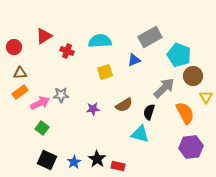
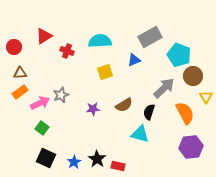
gray star: rotated 21 degrees counterclockwise
black square: moved 1 px left, 2 px up
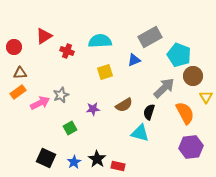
orange rectangle: moved 2 px left
green square: moved 28 px right; rotated 24 degrees clockwise
cyan triangle: moved 1 px up
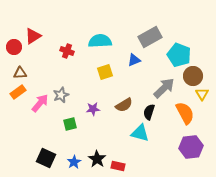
red triangle: moved 11 px left
yellow triangle: moved 4 px left, 3 px up
pink arrow: rotated 24 degrees counterclockwise
green square: moved 4 px up; rotated 16 degrees clockwise
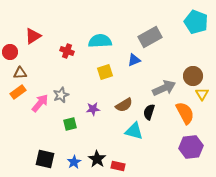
red circle: moved 4 px left, 5 px down
cyan pentagon: moved 17 px right, 33 px up
gray arrow: rotated 20 degrees clockwise
cyan triangle: moved 6 px left, 2 px up
black square: moved 1 px left, 1 px down; rotated 12 degrees counterclockwise
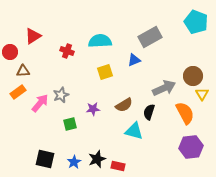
brown triangle: moved 3 px right, 2 px up
black star: rotated 18 degrees clockwise
